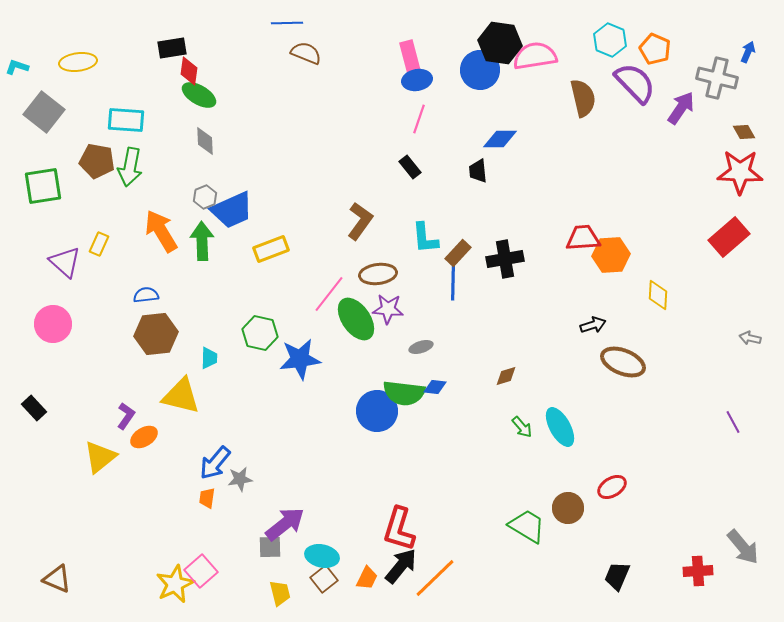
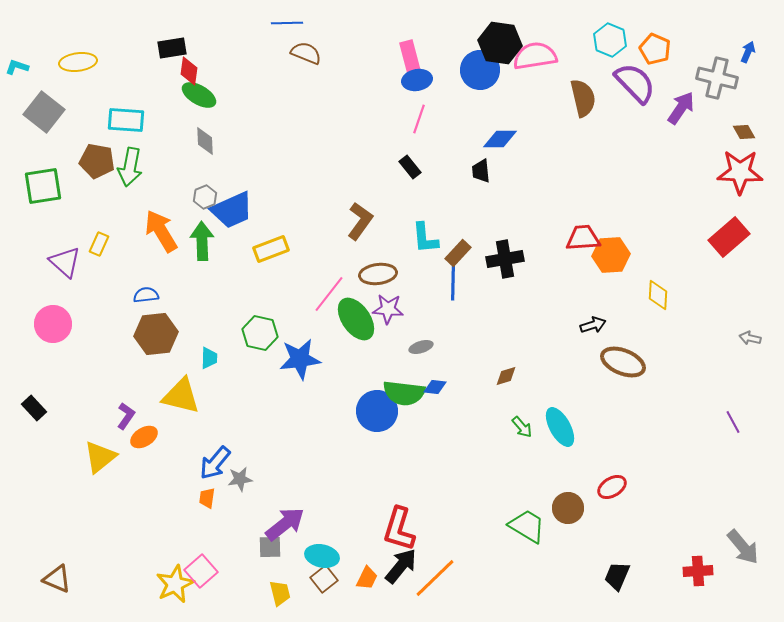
black trapezoid at (478, 171): moved 3 px right
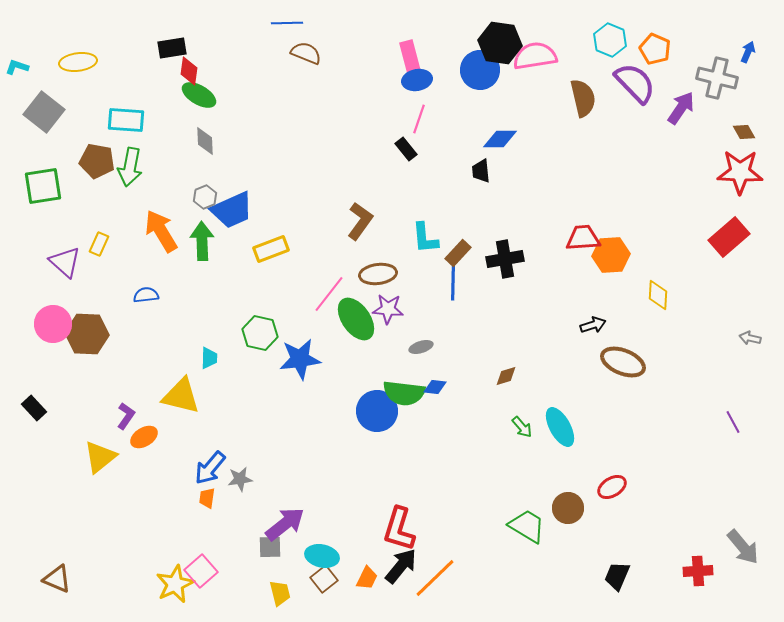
black rectangle at (410, 167): moved 4 px left, 18 px up
brown hexagon at (156, 334): moved 69 px left; rotated 9 degrees clockwise
blue arrow at (215, 463): moved 5 px left, 5 px down
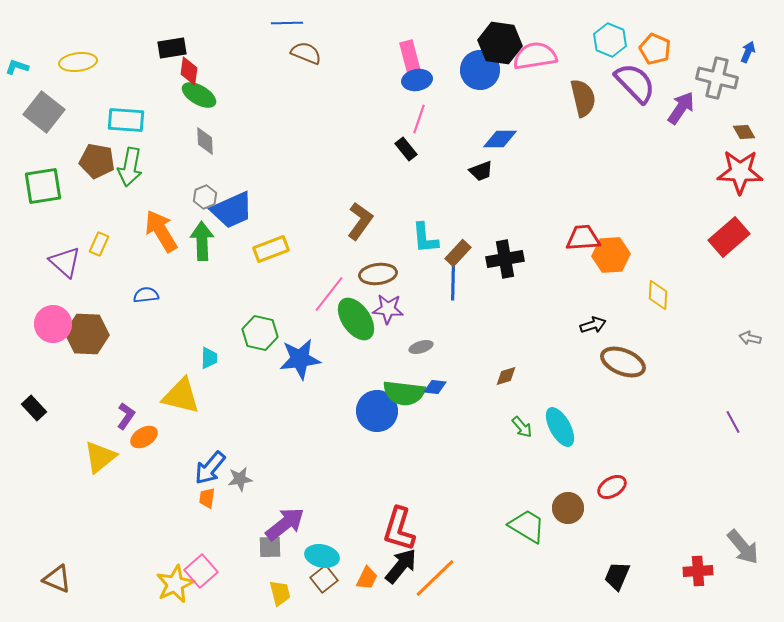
black trapezoid at (481, 171): rotated 105 degrees counterclockwise
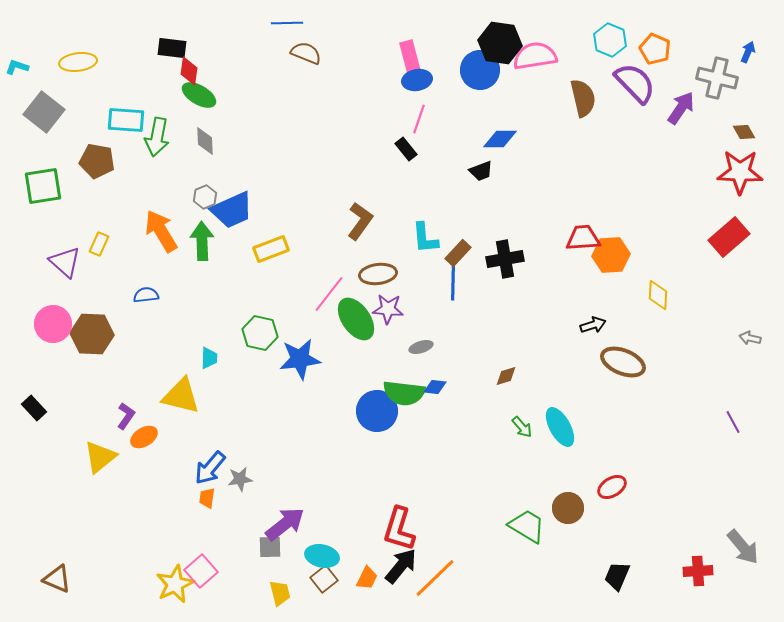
black rectangle at (172, 48): rotated 16 degrees clockwise
green arrow at (130, 167): moved 27 px right, 30 px up
brown hexagon at (87, 334): moved 5 px right
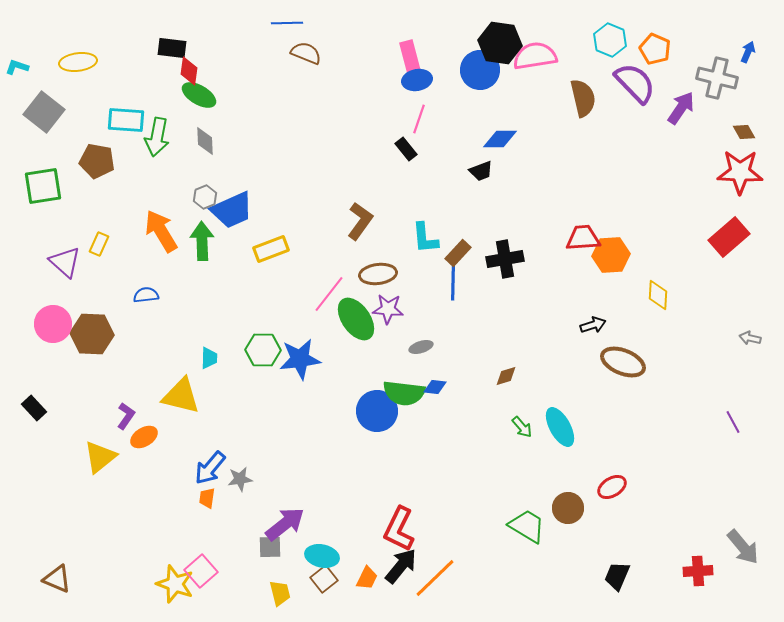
green hexagon at (260, 333): moved 3 px right, 17 px down; rotated 12 degrees counterclockwise
red L-shape at (399, 529): rotated 9 degrees clockwise
yellow star at (175, 584): rotated 27 degrees counterclockwise
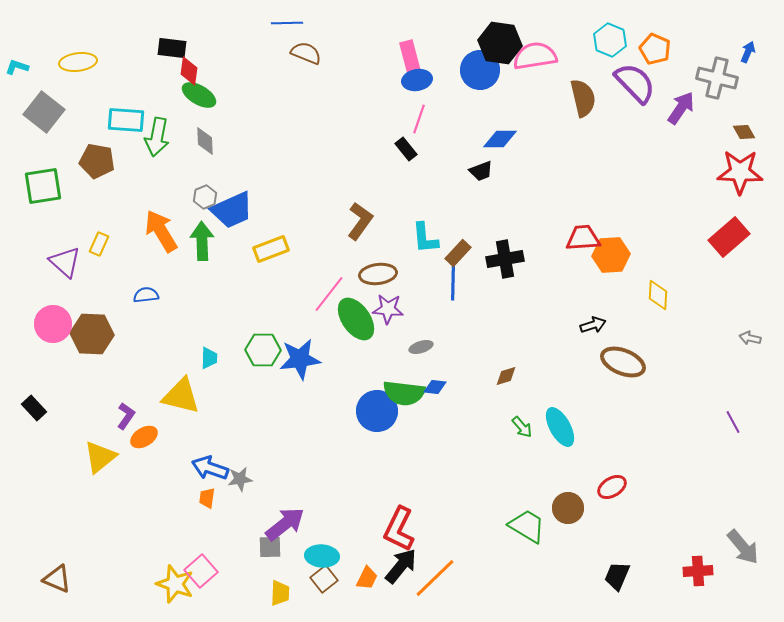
blue arrow at (210, 468): rotated 69 degrees clockwise
cyan ellipse at (322, 556): rotated 8 degrees counterclockwise
yellow trapezoid at (280, 593): rotated 16 degrees clockwise
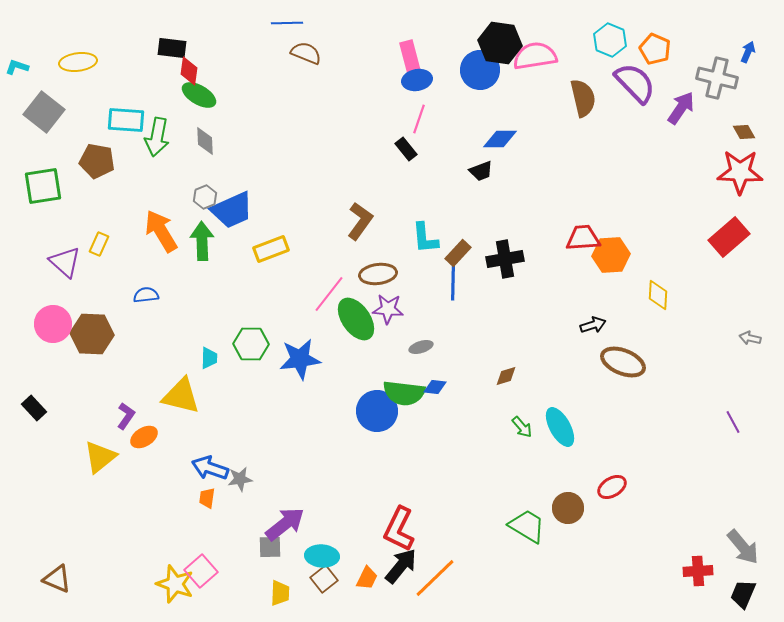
green hexagon at (263, 350): moved 12 px left, 6 px up
black trapezoid at (617, 576): moved 126 px right, 18 px down
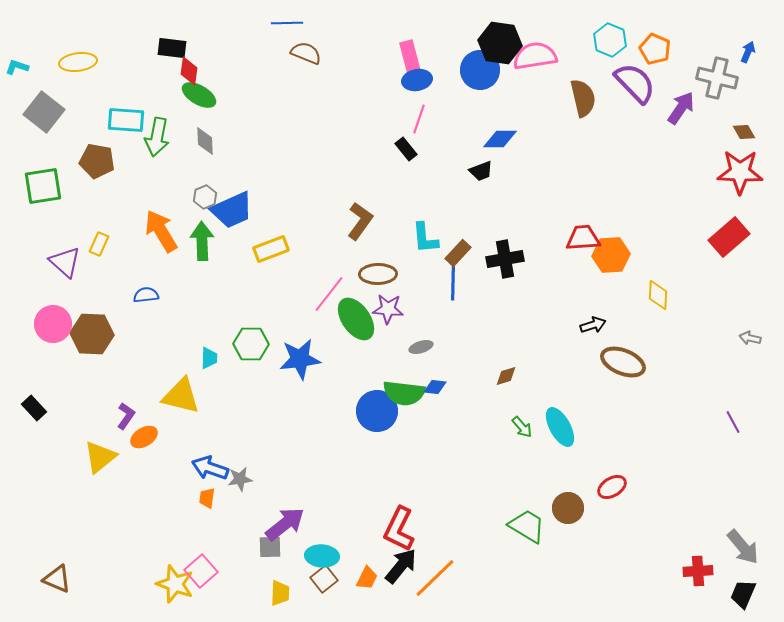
brown ellipse at (378, 274): rotated 6 degrees clockwise
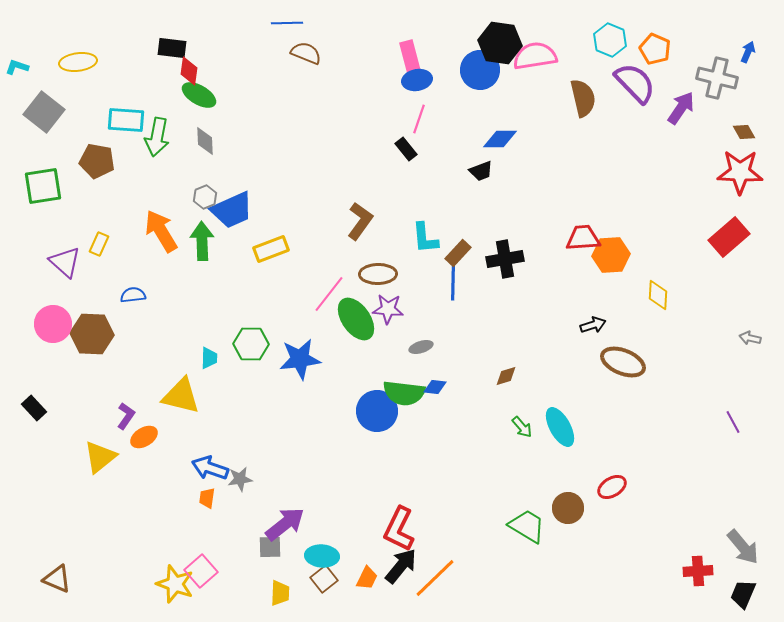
blue semicircle at (146, 295): moved 13 px left
